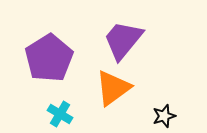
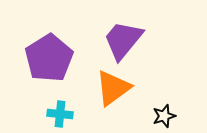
cyan cross: rotated 25 degrees counterclockwise
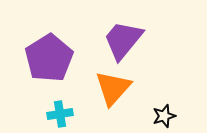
orange triangle: rotated 12 degrees counterclockwise
cyan cross: rotated 15 degrees counterclockwise
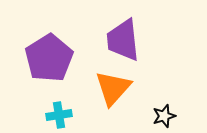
purple trapezoid: rotated 45 degrees counterclockwise
cyan cross: moved 1 px left, 1 px down
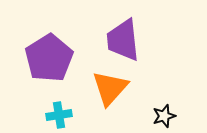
orange triangle: moved 3 px left
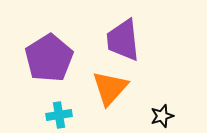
black star: moved 2 px left
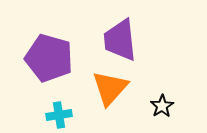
purple trapezoid: moved 3 px left
purple pentagon: rotated 24 degrees counterclockwise
black star: moved 10 px up; rotated 15 degrees counterclockwise
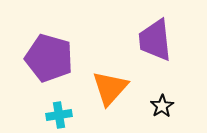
purple trapezoid: moved 35 px right
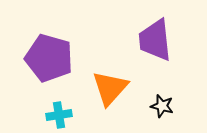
black star: rotated 25 degrees counterclockwise
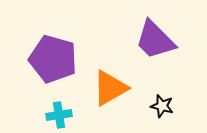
purple trapezoid: rotated 39 degrees counterclockwise
purple pentagon: moved 4 px right, 1 px down
orange triangle: rotated 18 degrees clockwise
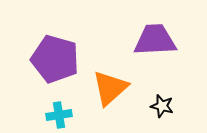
purple trapezoid: rotated 132 degrees clockwise
purple pentagon: moved 2 px right
orange triangle: rotated 12 degrees counterclockwise
